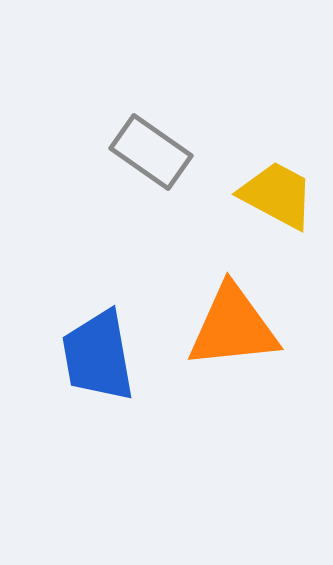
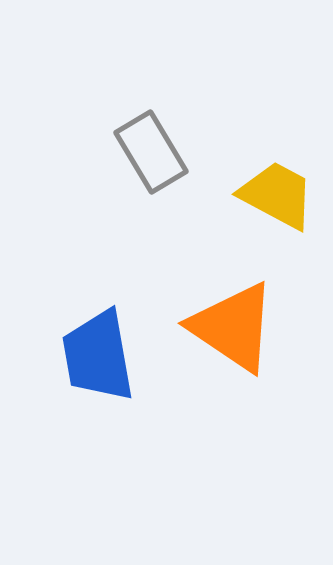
gray rectangle: rotated 24 degrees clockwise
orange triangle: rotated 40 degrees clockwise
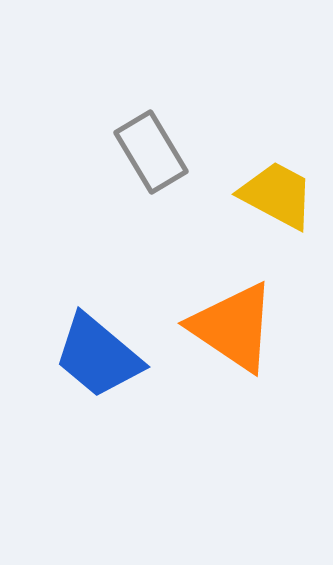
blue trapezoid: rotated 40 degrees counterclockwise
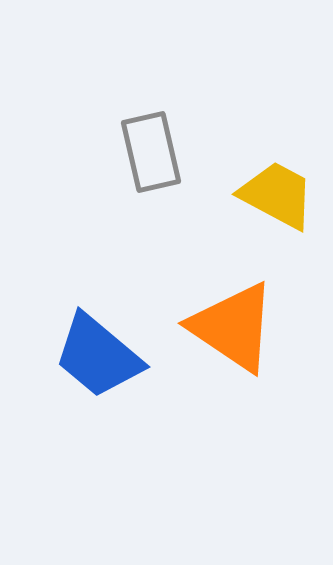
gray rectangle: rotated 18 degrees clockwise
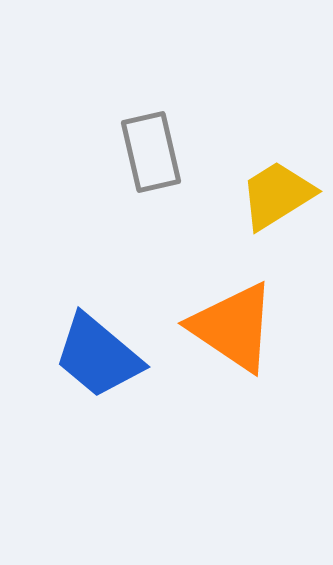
yellow trapezoid: rotated 60 degrees counterclockwise
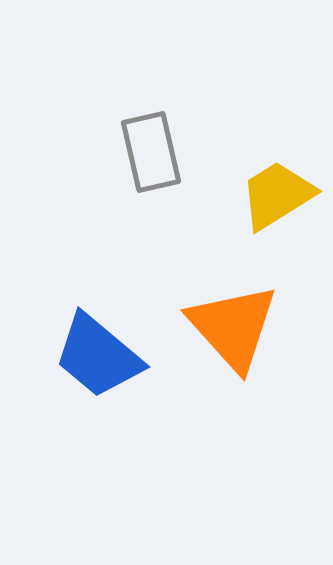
orange triangle: rotated 14 degrees clockwise
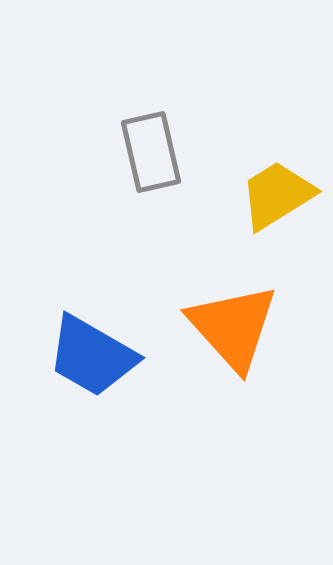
blue trapezoid: moved 6 px left; rotated 10 degrees counterclockwise
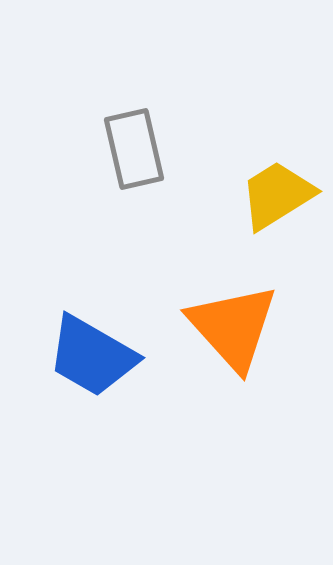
gray rectangle: moved 17 px left, 3 px up
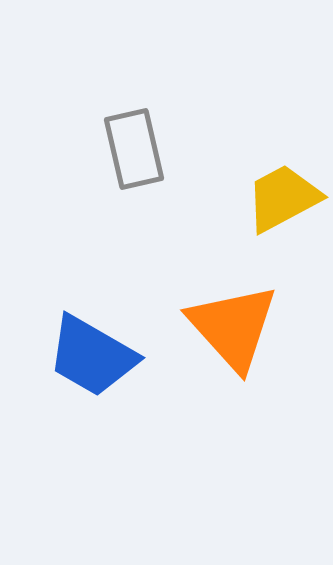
yellow trapezoid: moved 6 px right, 3 px down; rotated 4 degrees clockwise
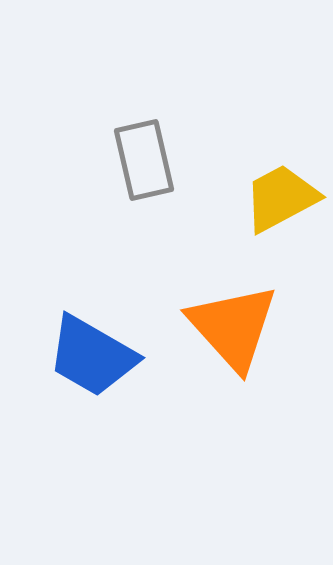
gray rectangle: moved 10 px right, 11 px down
yellow trapezoid: moved 2 px left
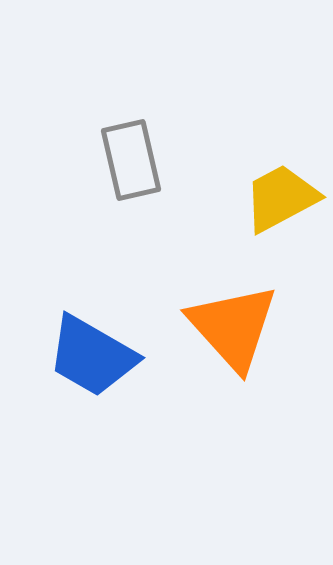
gray rectangle: moved 13 px left
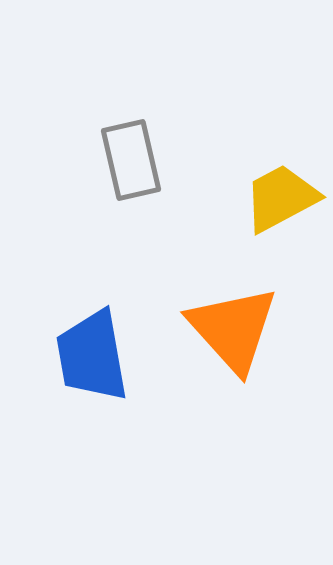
orange triangle: moved 2 px down
blue trapezoid: rotated 50 degrees clockwise
